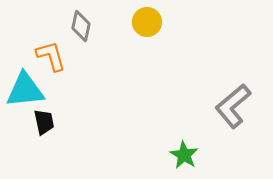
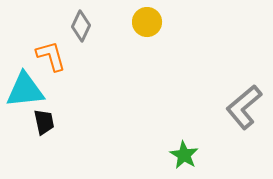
gray diamond: rotated 12 degrees clockwise
gray L-shape: moved 11 px right, 1 px down
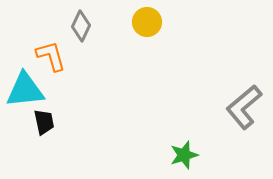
green star: rotated 24 degrees clockwise
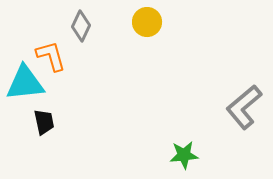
cyan triangle: moved 7 px up
green star: rotated 12 degrees clockwise
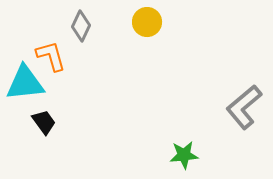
black trapezoid: rotated 24 degrees counterclockwise
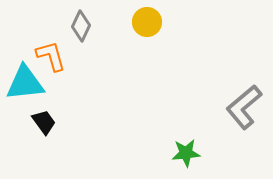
green star: moved 2 px right, 2 px up
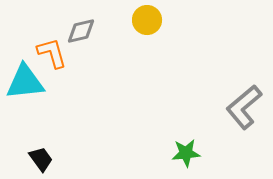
yellow circle: moved 2 px up
gray diamond: moved 5 px down; rotated 52 degrees clockwise
orange L-shape: moved 1 px right, 3 px up
cyan triangle: moved 1 px up
black trapezoid: moved 3 px left, 37 px down
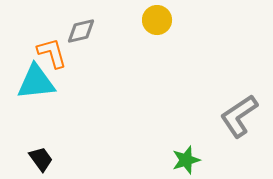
yellow circle: moved 10 px right
cyan triangle: moved 11 px right
gray L-shape: moved 5 px left, 9 px down; rotated 6 degrees clockwise
green star: moved 7 px down; rotated 12 degrees counterclockwise
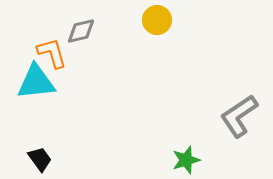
black trapezoid: moved 1 px left
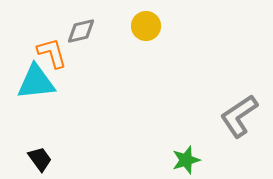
yellow circle: moved 11 px left, 6 px down
